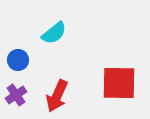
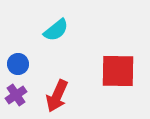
cyan semicircle: moved 2 px right, 3 px up
blue circle: moved 4 px down
red square: moved 1 px left, 12 px up
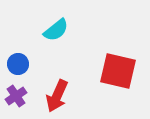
red square: rotated 12 degrees clockwise
purple cross: moved 1 px down
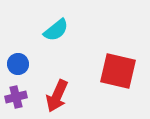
purple cross: moved 1 px down; rotated 20 degrees clockwise
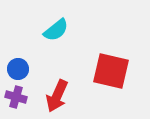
blue circle: moved 5 px down
red square: moved 7 px left
purple cross: rotated 30 degrees clockwise
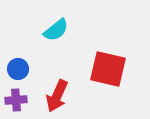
red square: moved 3 px left, 2 px up
purple cross: moved 3 px down; rotated 20 degrees counterclockwise
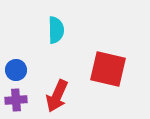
cyan semicircle: rotated 52 degrees counterclockwise
blue circle: moved 2 px left, 1 px down
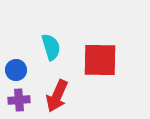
cyan semicircle: moved 5 px left, 17 px down; rotated 16 degrees counterclockwise
red square: moved 8 px left, 9 px up; rotated 12 degrees counterclockwise
purple cross: moved 3 px right
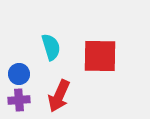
red square: moved 4 px up
blue circle: moved 3 px right, 4 px down
red arrow: moved 2 px right
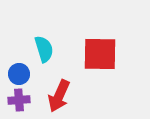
cyan semicircle: moved 7 px left, 2 px down
red square: moved 2 px up
